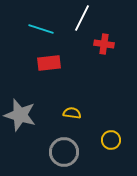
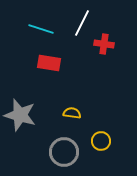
white line: moved 5 px down
red rectangle: rotated 15 degrees clockwise
yellow circle: moved 10 px left, 1 px down
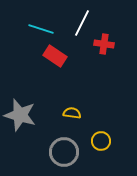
red rectangle: moved 6 px right, 7 px up; rotated 25 degrees clockwise
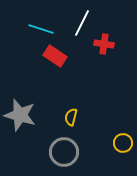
yellow semicircle: moved 1 px left, 4 px down; rotated 84 degrees counterclockwise
yellow circle: moved 22 px right, 2 px down
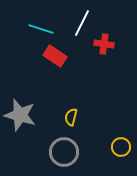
yellow circle: moved 2 px left, 4 px down
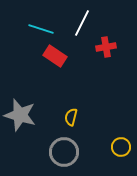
red cross: moved 2 px right, 3 px down; rotated 18 degrees counterclockwise
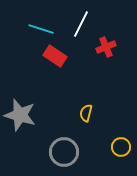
white line: moved 1 px left, 1 px down
red cross: rotated 12 degrees counterclockwise
yellow semicircle: moved 15 px right, 4 px up
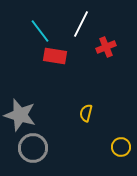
cyan line: moved 1 px left, 2 px down; rotated 35 degrees clockwise
red rectangle: rotated 25 degrees counterclockwise
gray circle: moved 31 px left, 4 px up
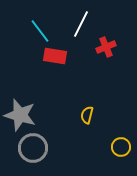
yellow semicircle: moved 1 px right, 2 px down
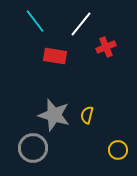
white line: rotated 12 degrees clockwise
cyan line: moved 5 px left, 10 px up
gray star: moved 34 px right
yellow circle: moved 3 px left, 3 px down
